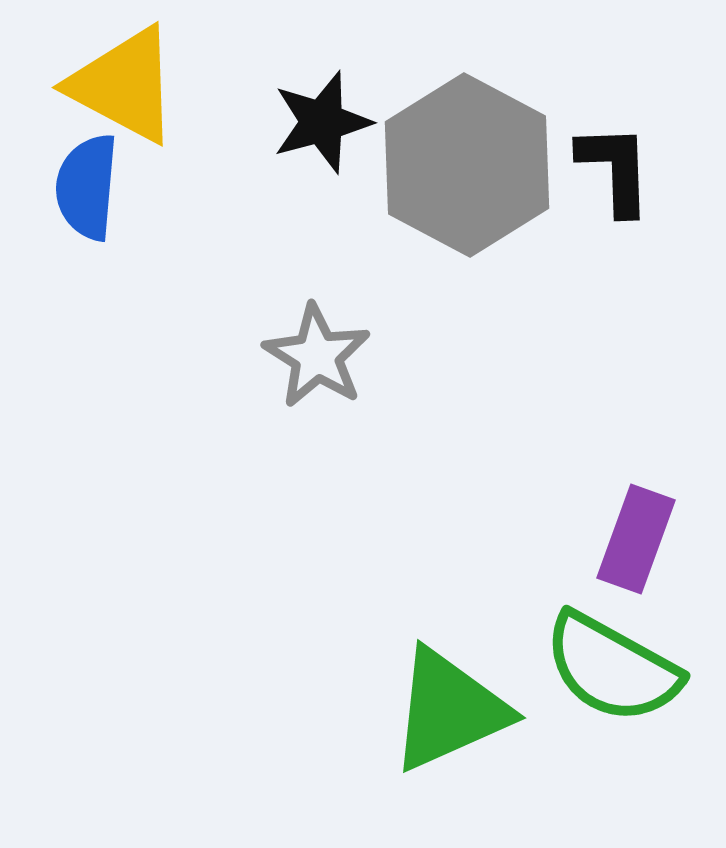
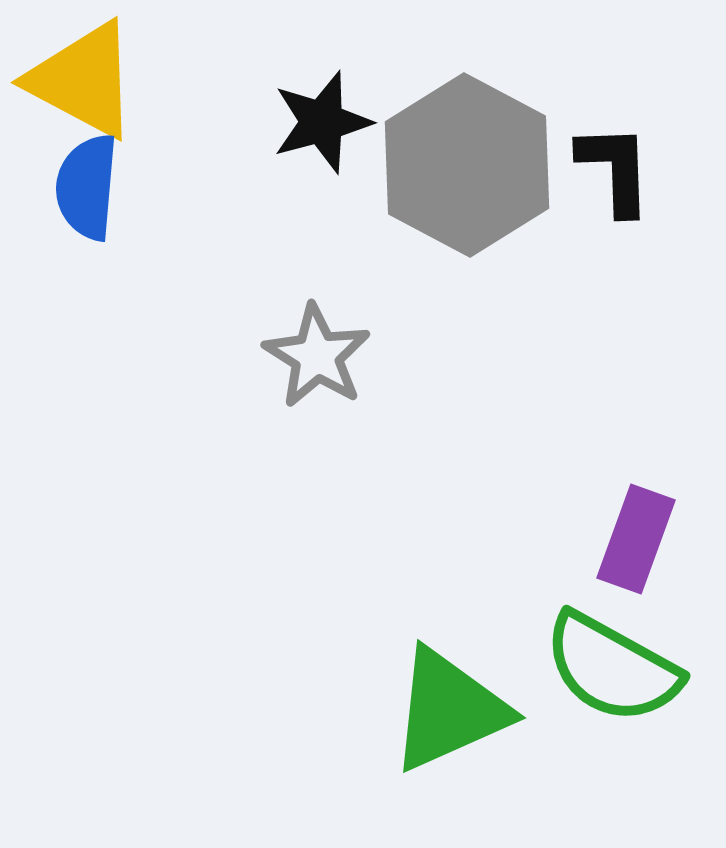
yellow triangle: moved 41 px left, 5 px up
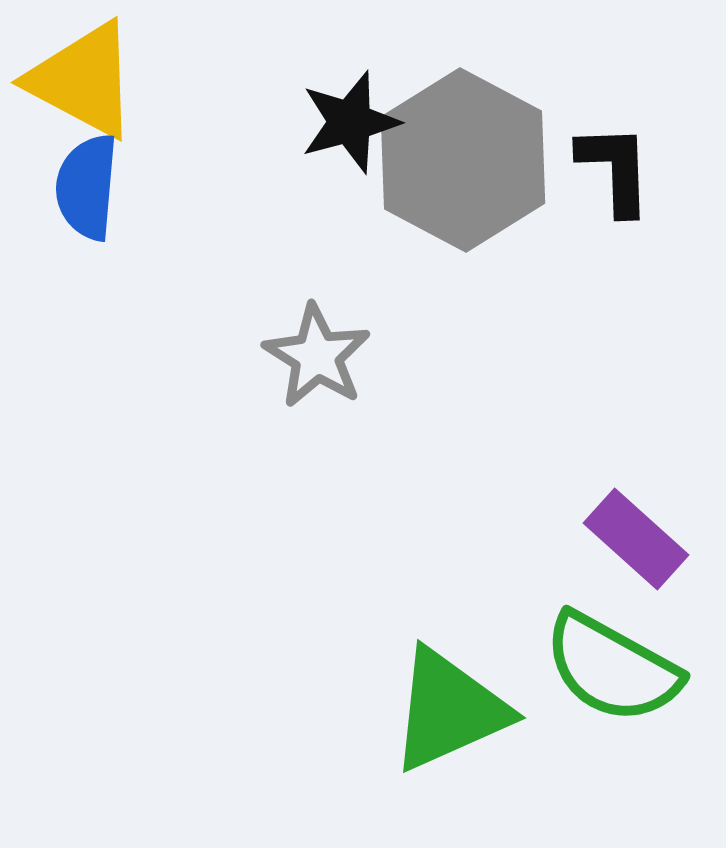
black star: moved 28 px right
gray hexagon: moved 4 px left, 5 px up
purple rectangle: rotated 68 degrees counterclockwise
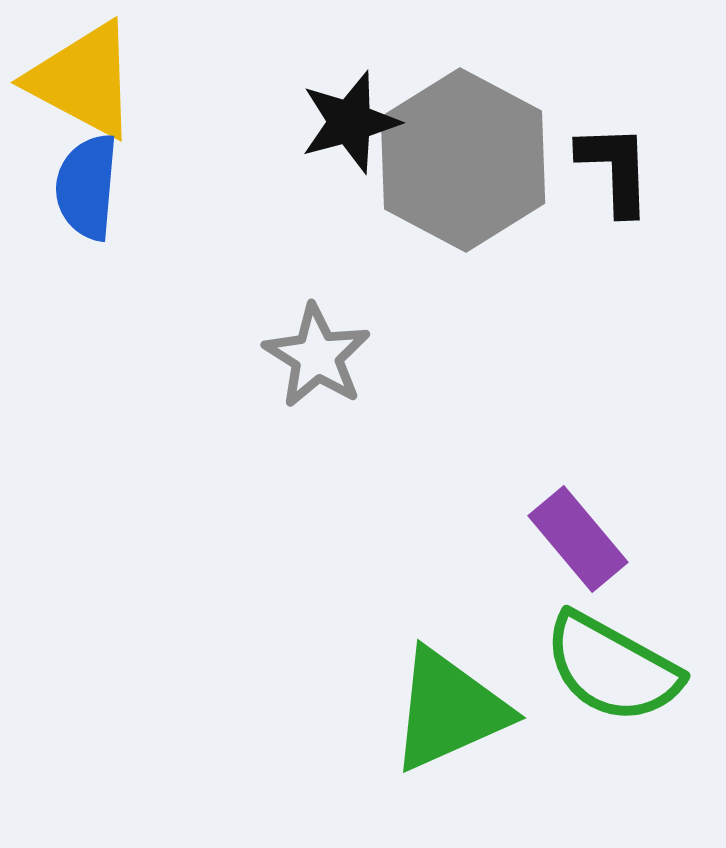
purple rectangle: moved 58 px left; rotated 8 degrees clockwise
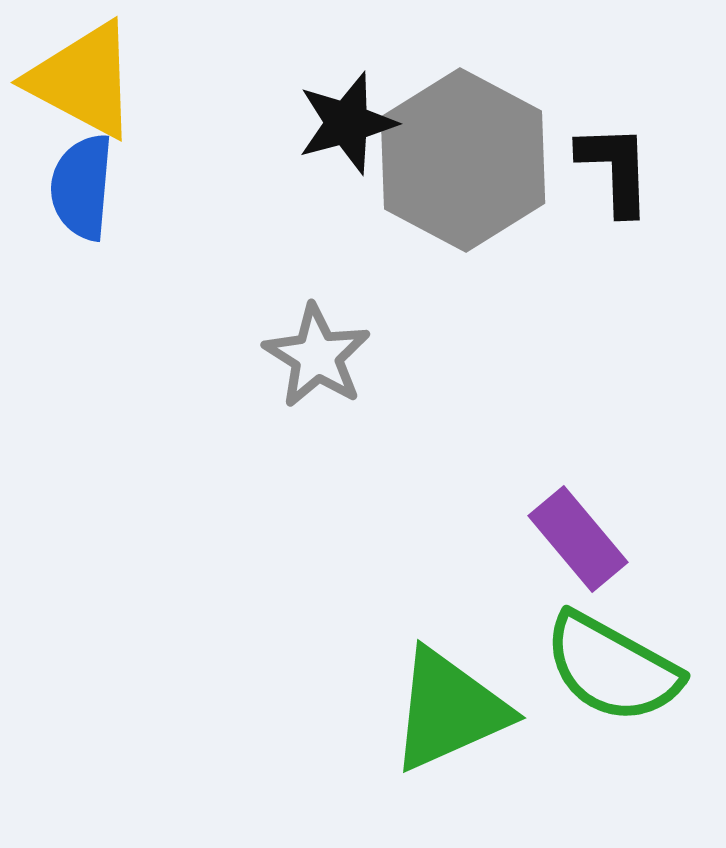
black star: moved 3 px left, 1 px down
blue semicircle: moved 5 px left
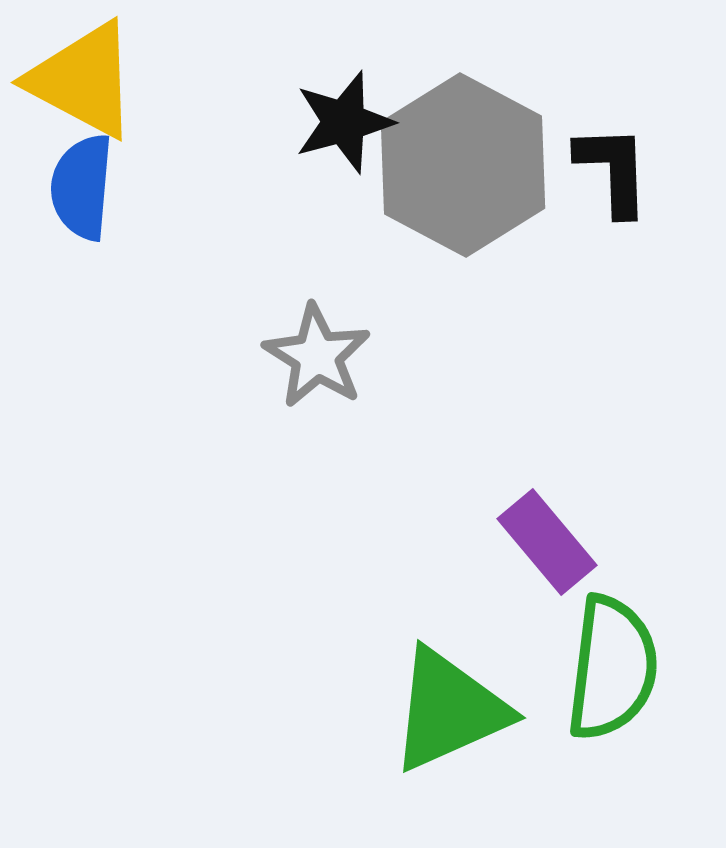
black star: moved 3 px left, 1 px up
gray hexagon: moved 5 px down
black L-shape: moved 2 px left, 1 px down
purple rectangle: moved 31 px left, 3 px down
green semicircle: rotated 112 degrees counterclockwise
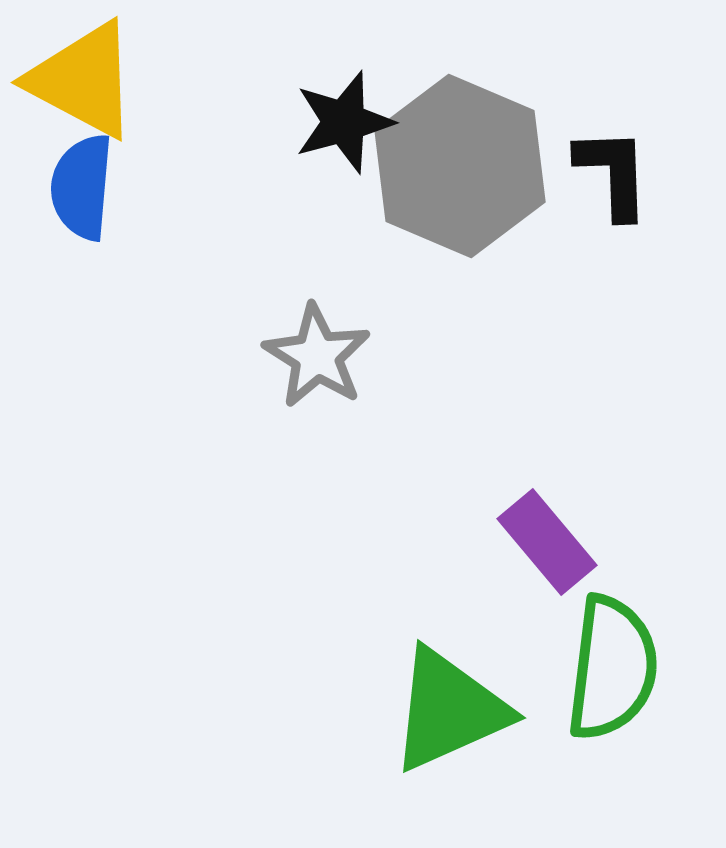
gray hexagon: moved 3 px left, 1 px down; rotated 5 degrees counterclockwise
black L-shape: moved 3 px down
